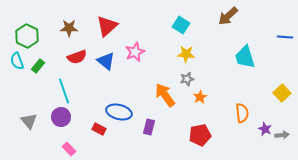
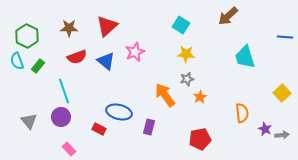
red pentagon: moved 4 px down
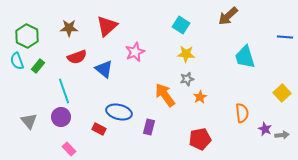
blue triangle: moved 2 px left, 8 px down
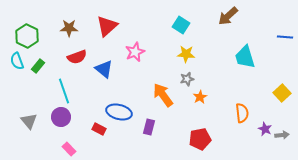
orange arrow: moved 2 px left
